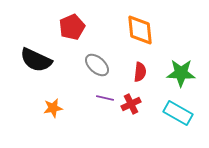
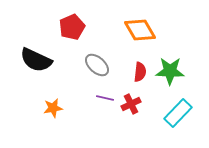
orange diamond: rotated 24 degrees counterclockwise
green star: moved 11 px left, 2 px up
cyan rectangle: rotated 76 degrees counterclockwise
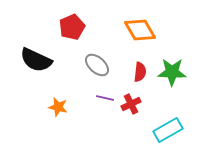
green star: moved 2 px right, 1 px down
orange star: moved 5 px right, 1 px up; rotated 24 degrees clockwise
cyan rectangle: moved 10 px left, 17 px down; rotated 16 degrees clockwise
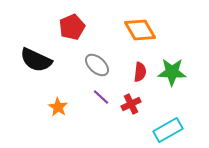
purple line: moved 4 px left, 1 px up; rotated 30 degrees clockwise
orange star: rotated 18 degrees clockwise
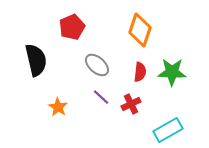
orange diamond: rotated 48 degrees clockwise
black semicircle: rotated 128 degrees counterclockwise
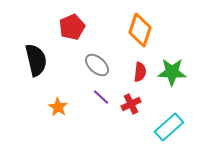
cyan rectangle: moved 1 px right, 3 px up; rotated 12 degrees counterclockwise
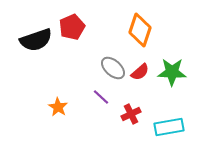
black semicircle: moved 20 px up; rotated 84 degrees clockwise
gray ellipse: moved 16 px right, 3 px down
red semicircle: rotated 42 degrees clockwise
red cross: moved 10 px down
cyan rectangle: rotated 32 degrees clockwise
